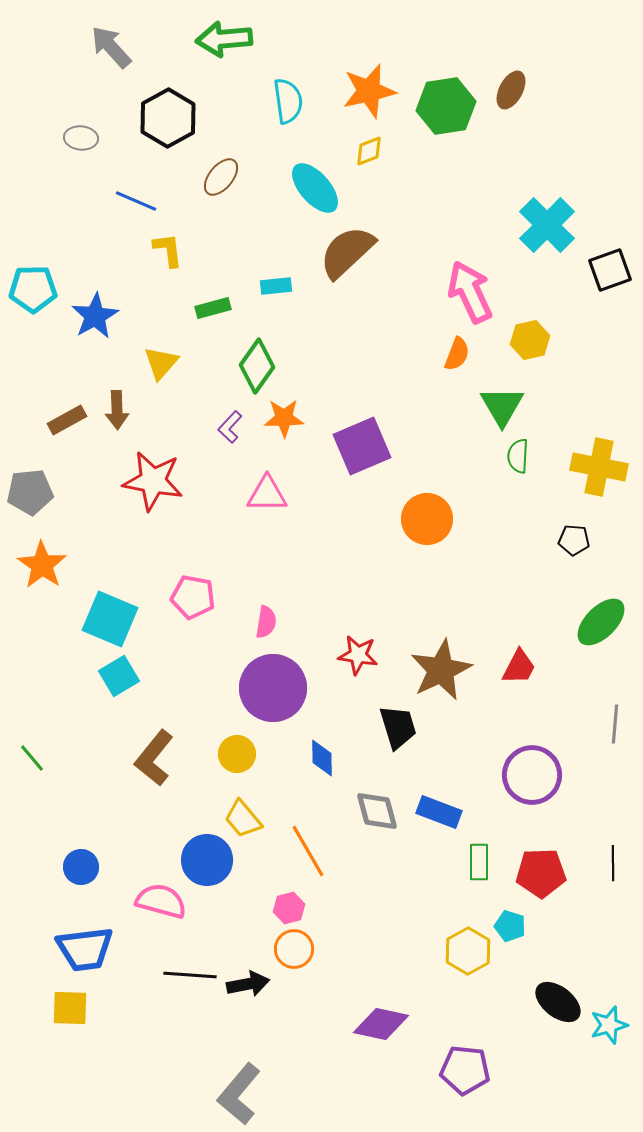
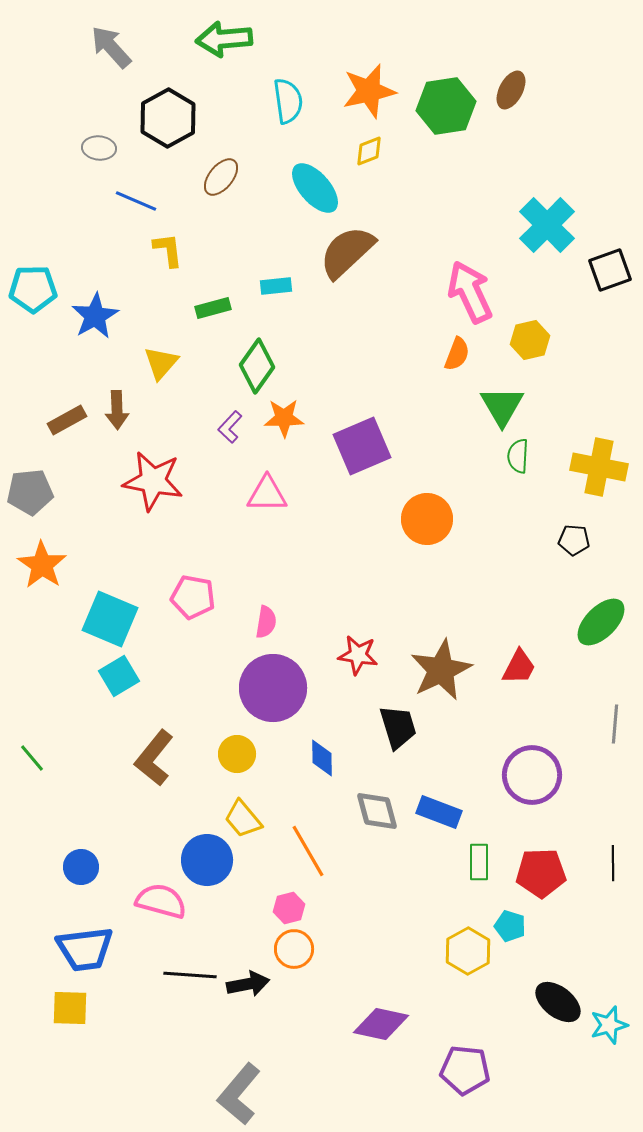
gray ellipse at (81, 138): moved 18 px right, 10 px down
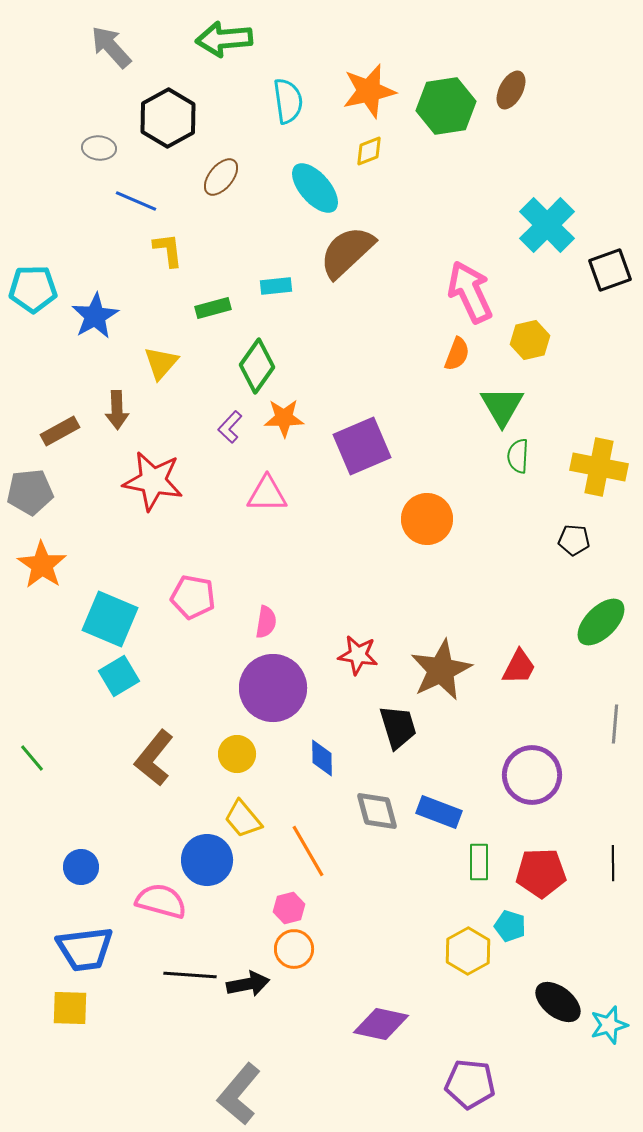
brown rectangle at (67, 420): moved 7 px left, 11 px down
purple pentagon at (465, 1070): moved 5 px right, 14 px down
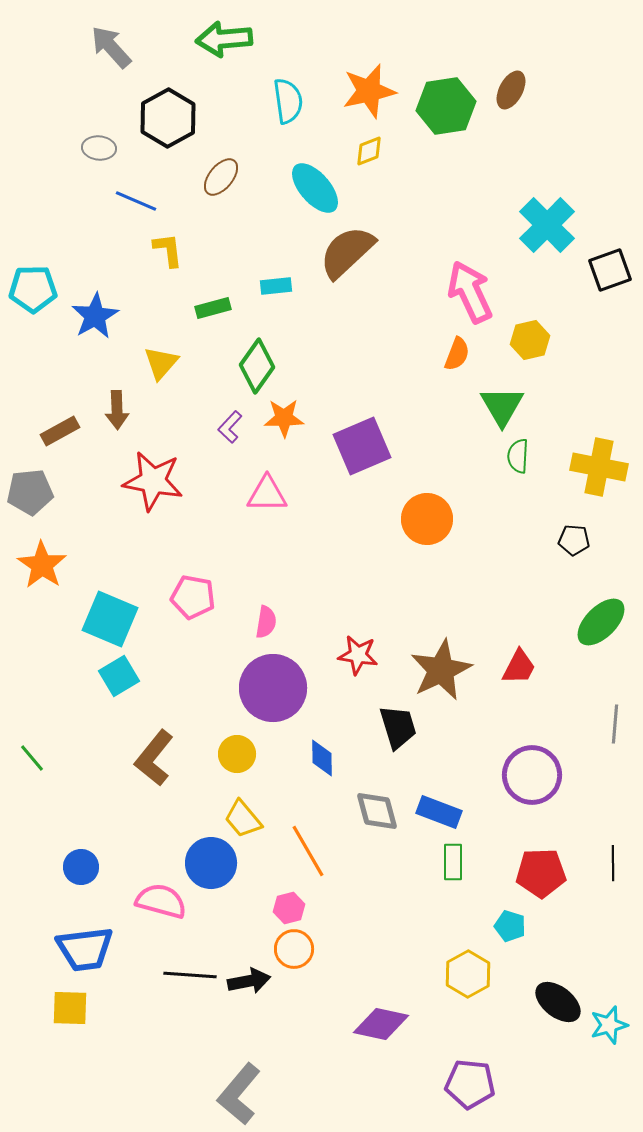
blue circle at (207, 860): moved 4 px right, 3 px down
green rectangle at (479, 862): moved 26 px left
yellow hexagon at (468, 951): moved 23 px down
black arrow at (248, 984): moved 1 px right, 3 px up
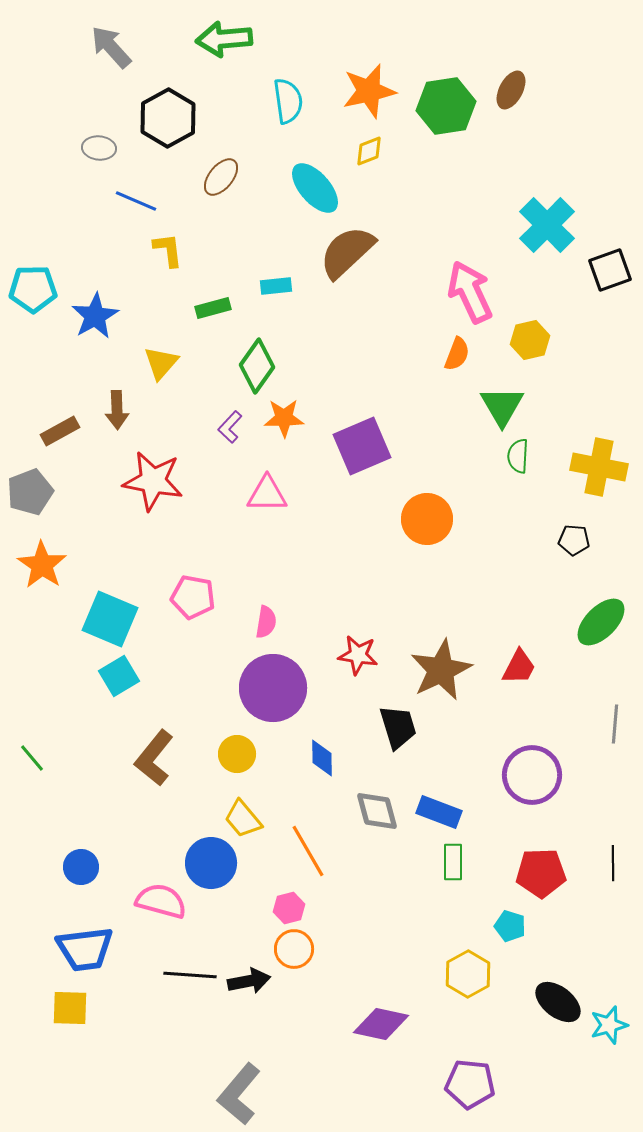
gray pentagon at (30, 492): rotated 15 degrees counterclockwise
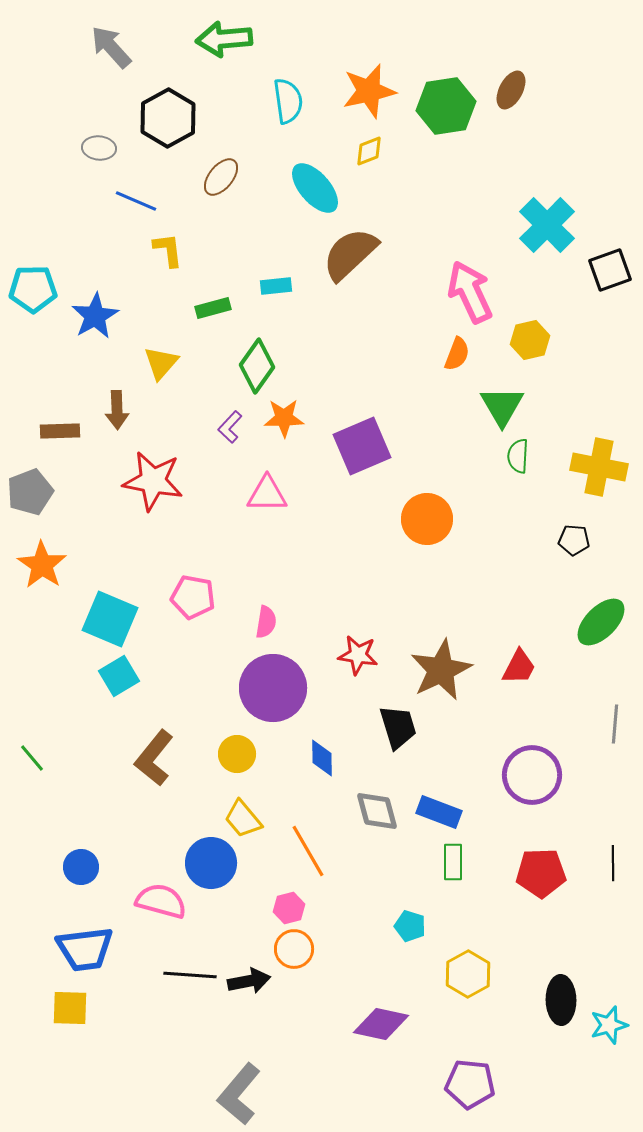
brown semicircle at (347, 252): moved 3 px right, 2 px down
brown rectangle at (60, 431): rotated 27 degrees clockwise
cyan pentagon at (510, 926): moved 100 px left
black ellipse at (558, 1002): moved 3 px right, 2 px up; rotated 51 degrees clockwise
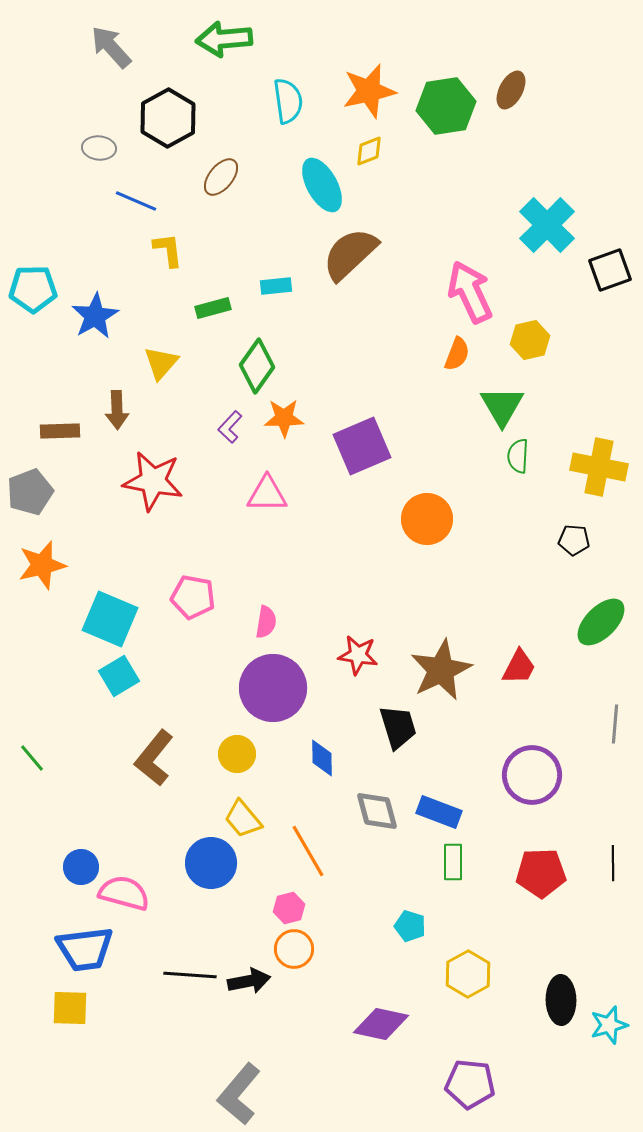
cyan ellipse at (315, 188): moved 7 px right, 3 px up; rotated 12 degrees clockwise
orange star at (42, 565): rotated 24 degrees clockwise
pink semicircle at (161, 901): moved 37 px left, 8 px up
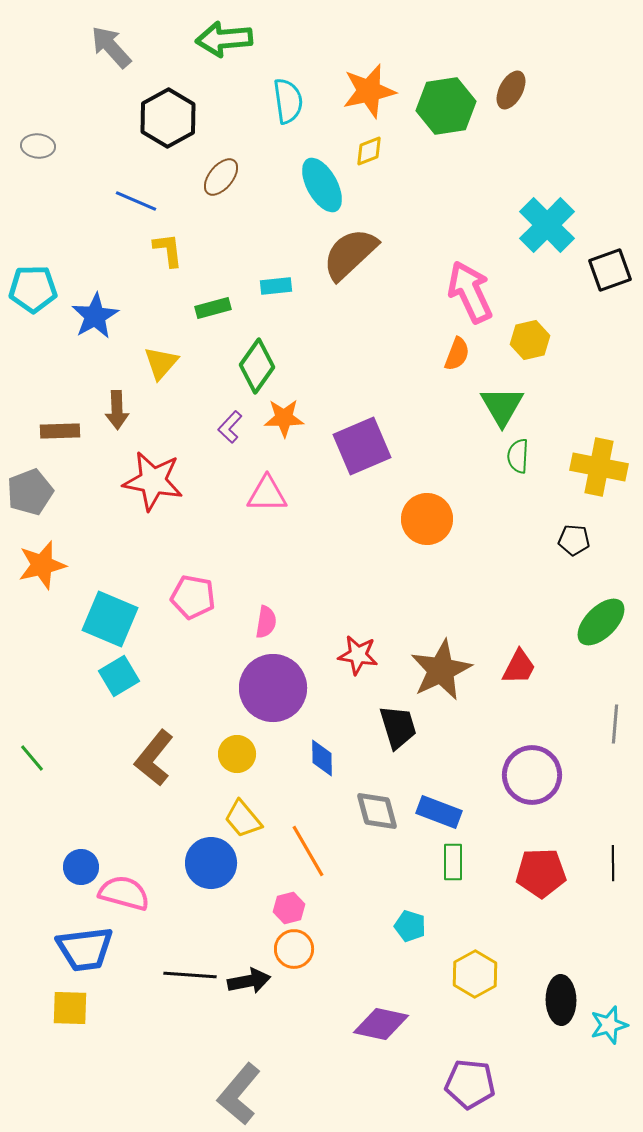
gray ellipse at (99, 148): moved 61 px left, 2 px up
yellow hexagon at (468, 974): moved 7 px right
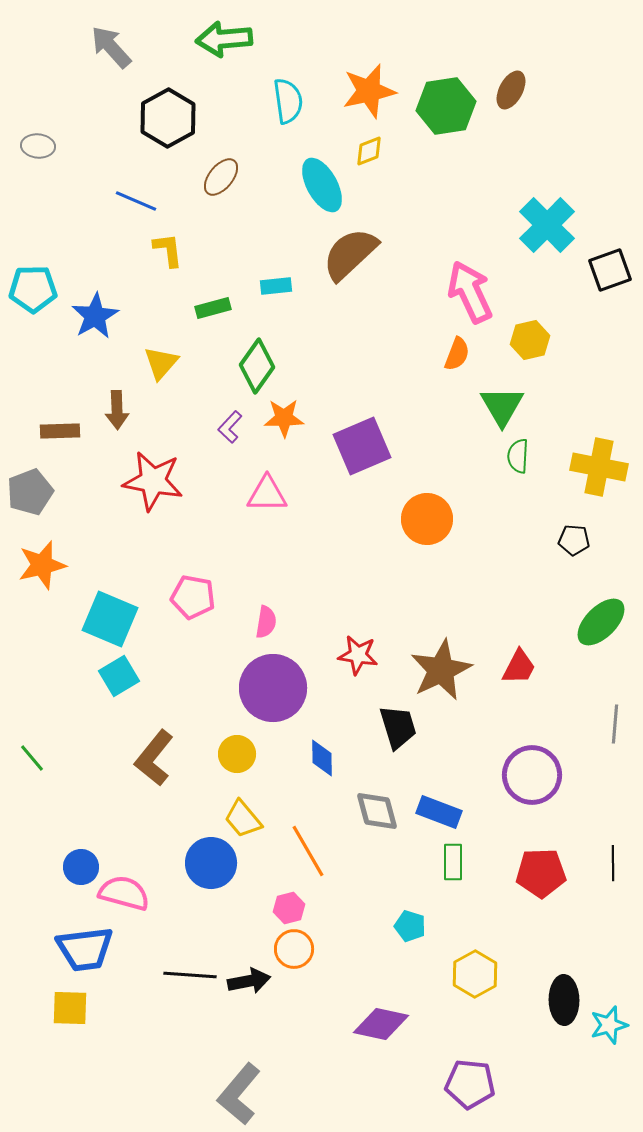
black ellipse at (561, 1000): moved 3 px right
